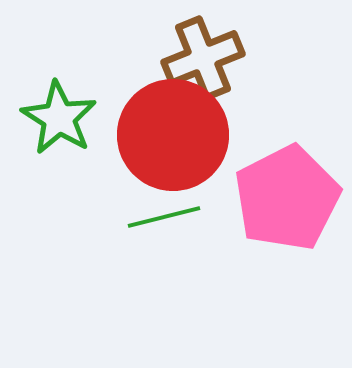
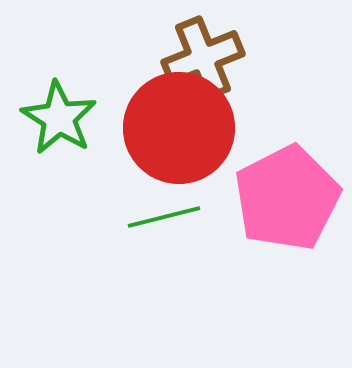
red circle: moved 6 px right, 7 px up
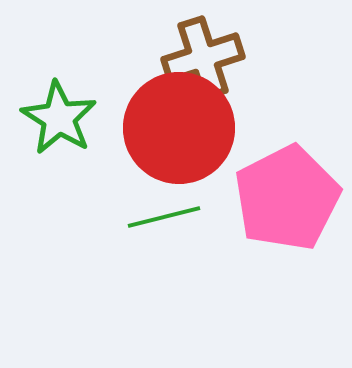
brown cross: rotated 4 degrees clockwise
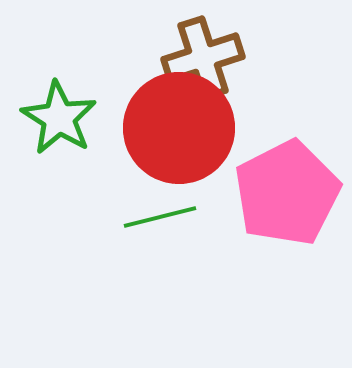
pink pentagon: moved 5 px up
green line: moved 4 px left
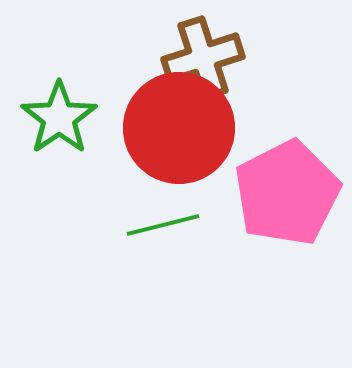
green star: rotated 6 degrees clockwise
green line: moved 3 px right, 8 px down
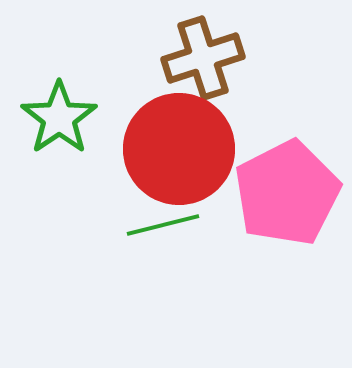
red circle: moved 21 px down
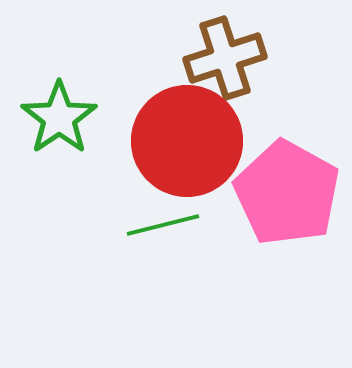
brown cross: moved 22 px right
red circle: moved 8 px right, 8 px up
pink pentagon: rotated 16 degrees counterclockwise
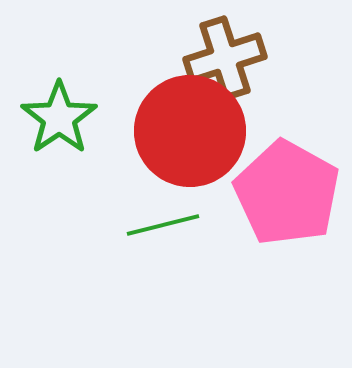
red circle: moved 3 px right, 10 px up
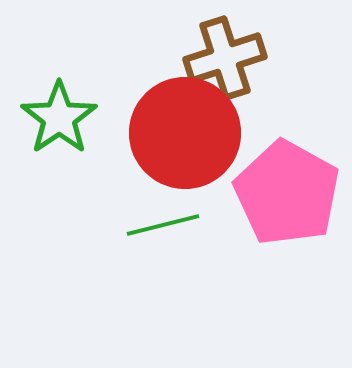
red circle: moved 5 px left, 2 px down
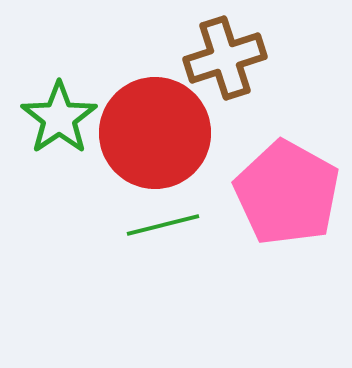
red circle: moved 30 px left
